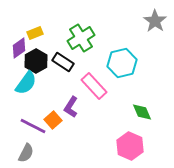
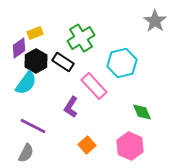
orange square: moved 34 px right, 25 px down
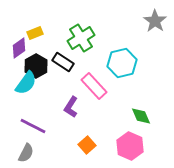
black hexagon: moved 5 px down
green diamond: moved 1 px left, 4 px down
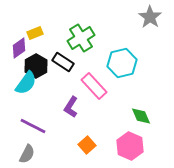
gray star: moved 5 px left, 4 px up
gray semicircle: moved 1 px right, 1 px down
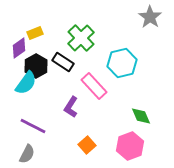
green cross: rotated 12 degrees counterclockwise
pink hexagon: rotated 16 degrees clockwise
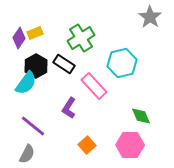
green cross: rotated 12 degrees clockwise
purple diamond: moved 10 px up; rotated 20 degrees counterclockwise
black rectangle: moved 1 px right, 2 px down
purple L-shape: moved 2 px left, 1 px down
purple line: rotated 12 degrees clockwise
pink hexagon: moved 1 px up; rotated 20 degrees clockwise
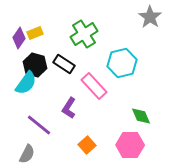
green cross: moved 3 px right, 4 px up
black hexagon: moved 1 px left, 1 px up; rotated 15 degrees counterclockwise
purple line: moved 6 px right, 1 px up
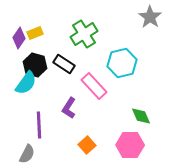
purple line: rotated 48 degrees clockwise
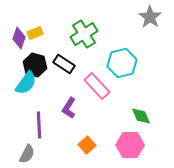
purple diamond: rotated 15 degrees counterclockwise
pink rectangle: moved 3 px right
